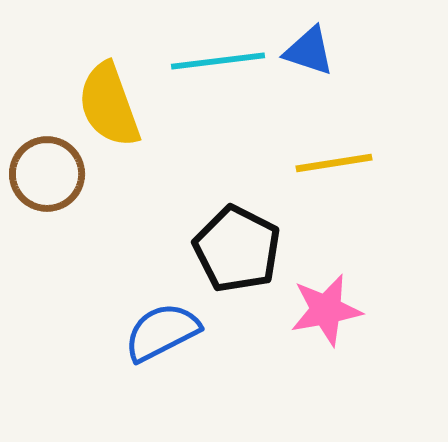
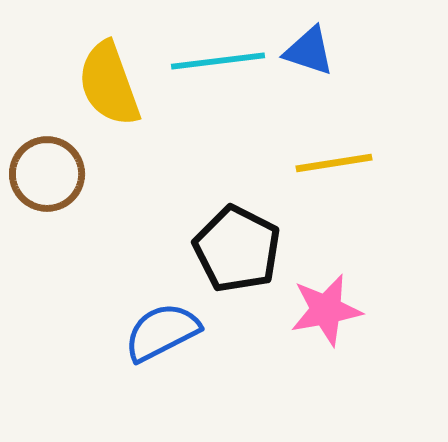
yellow semicircle: moved 21 px up
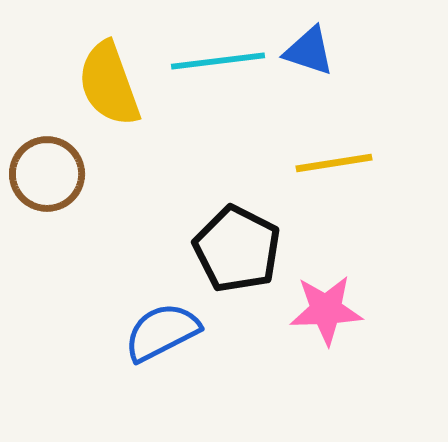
pink star: rotated 8 degrees clockwise
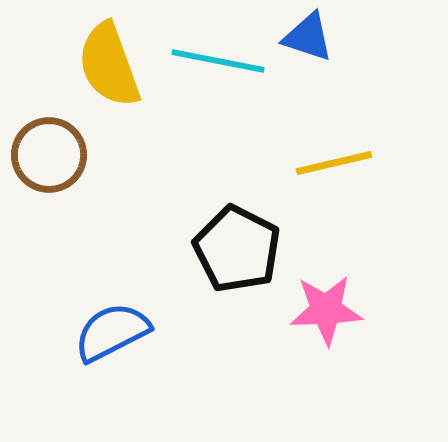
blue triangle: moved 1 px left, 14 px up
cyan line: rotated 18 degrees clockwise
yellow semicircle: moved 19 px up
yellow line: rotated 4 degrees counterclockwise
brown circle: moved 2 px right, 19 px up
blue semicircle: moved 50 px left
